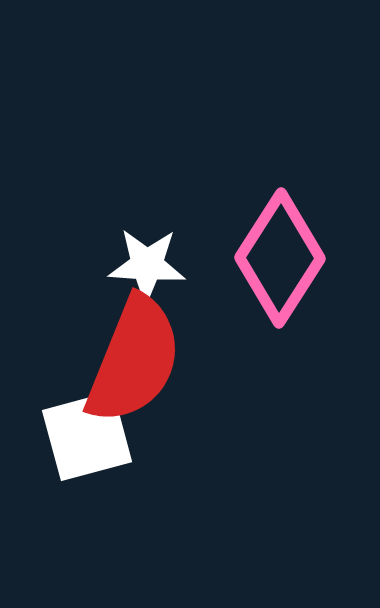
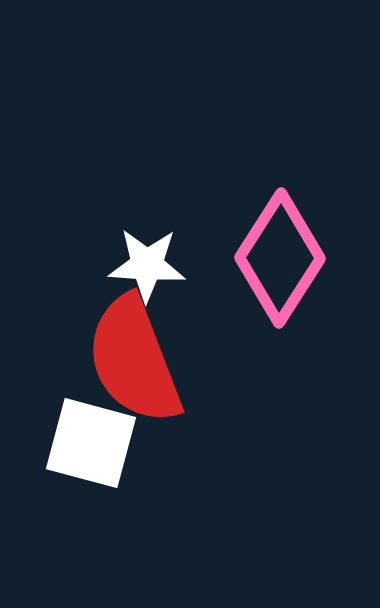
red semicircle: rotated 137 degrees clockwise
white square: moved 4 px right, 7 px down; rotated 30 degrees clockwise
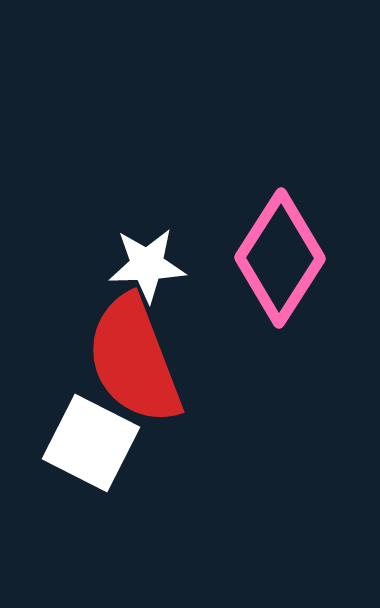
white star: rotated 6 degrees counterclockwise
white square: rotated 12 degrees clockwise
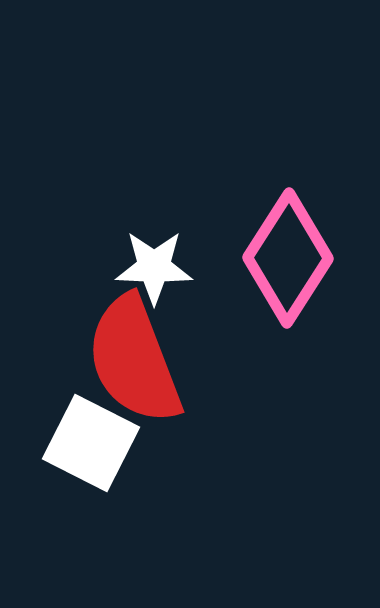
pink diamond: moved 8 px right
white star: moved 7 px right, 2 px down; rotated 4 degrees clockwise
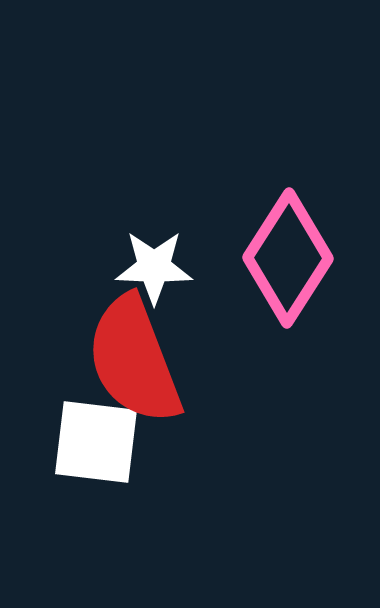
white square: moved 5 px right, 1 px up; rotated 20 degrees counterclockwise
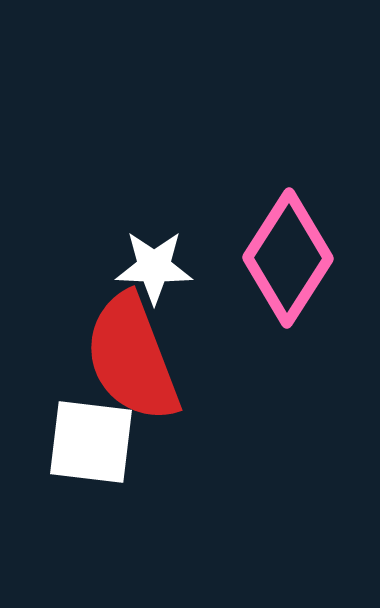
red semicircle: moved 2 px left, 2 px up
white square: moved 5 px left
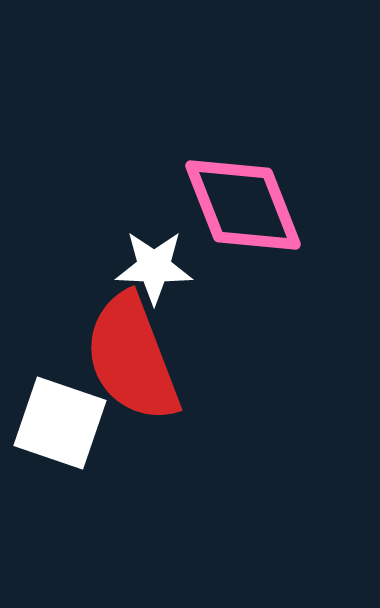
pink diamond: moved 45 px left, 53 px up; rotated 54 degrees counterclockwise
white square: moved 31 px left, 19 px up; rotated 12 degrees clockwise
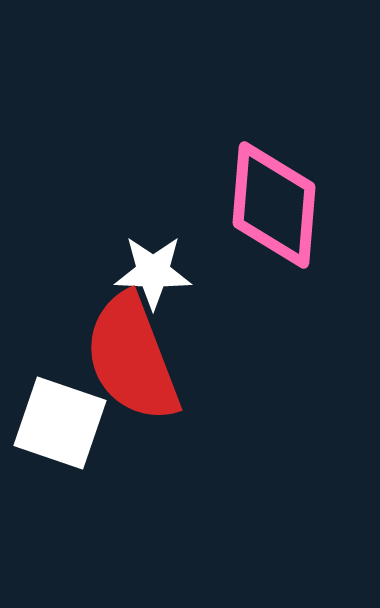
pink diamond: moved 31 px right; rotated 26 degrees clockwise
white star: moved 1 px left, 5 px down
